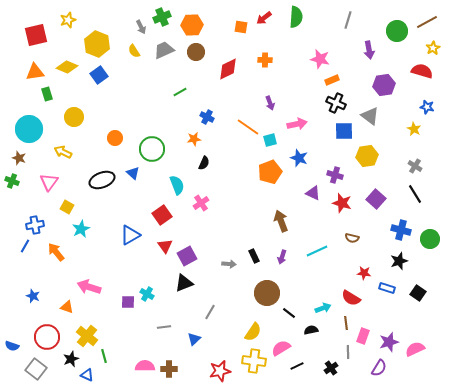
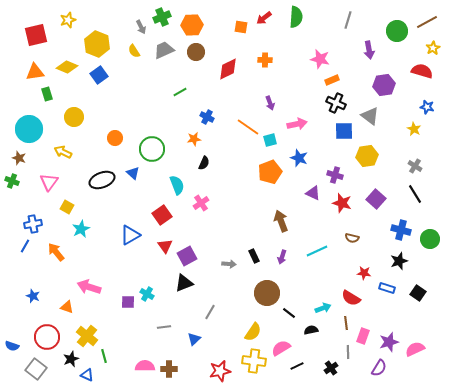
blue cross at (35, 225): moved 2 px left, 1 px up
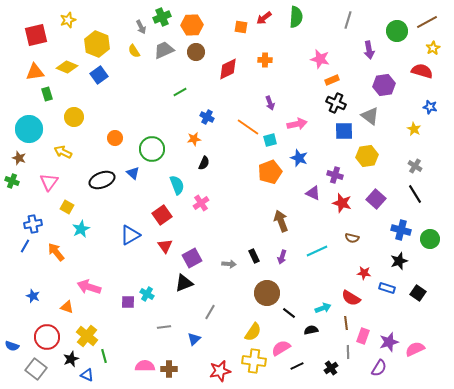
blue star at (427, 107): moved 3 px right
purple square at (187, 256): moved 5 px right, 2 px down
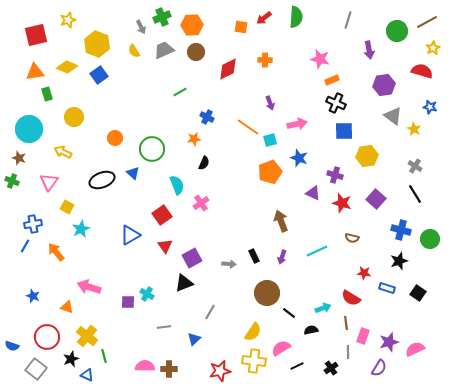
gray triangle at (370, 116): moved 23 px right
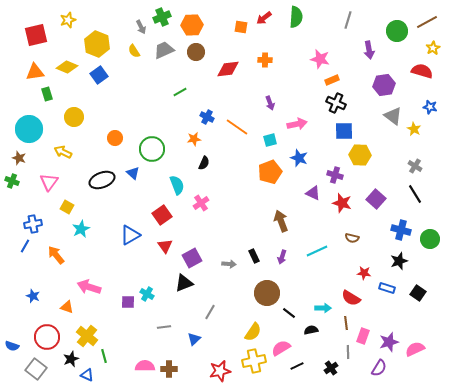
red diamond at (228, 69): rotated 20 degrees clockwise
orange line at (248, 127): moved 11 px left
yellow hexagon at (367, 156): moved 7 px left, 1 px up; rotated 10 degrees clockwise
orange arrow at (56, 252): moved 3 px down
cyan arrow at (323, 308): rotated 21 degrees clockwise
yellow cross at (254, 361): rotated 20 degrees counterclockwise
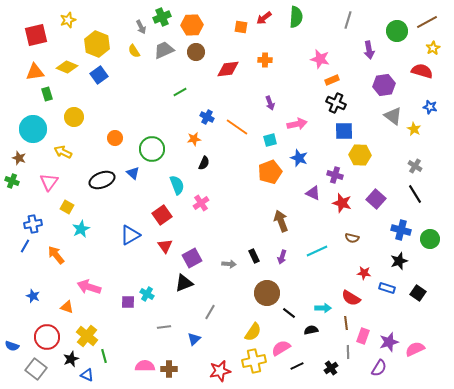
cyan circle at (29, 129): moved 4 px right
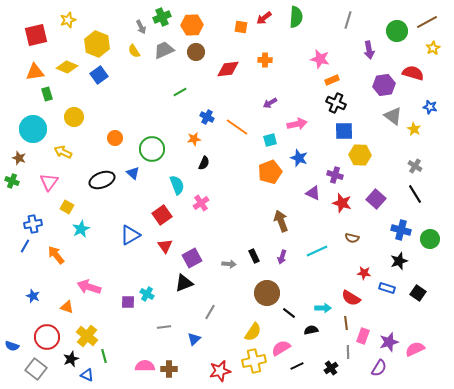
red semicircle at (422, 71): moved 9 px left, 2 px down
purple arrow at (270, 103): rotated 80 degrees clockwise
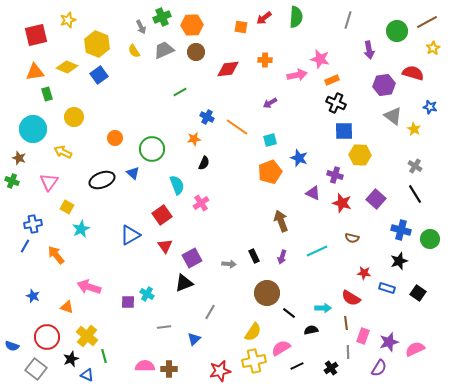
pink arrow at (297, 124): moved 49 px up
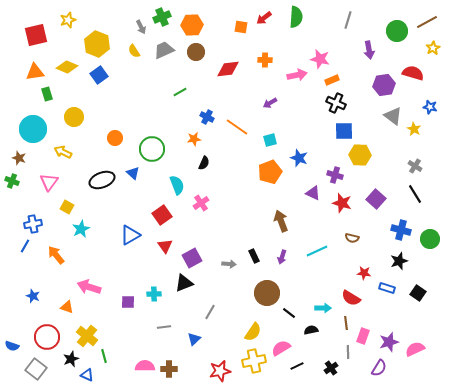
cyan cross at (147, 294): moved 7 px right; rotated 32 degrees counterclockwise
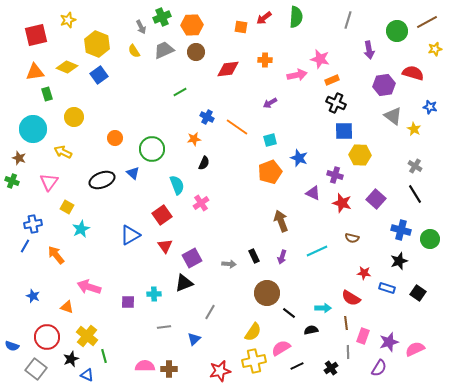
yellow star at (433, 48): moved 2 px right, 1 px down; rotated 16 degrees clockwise
